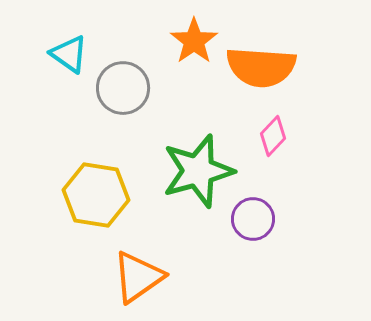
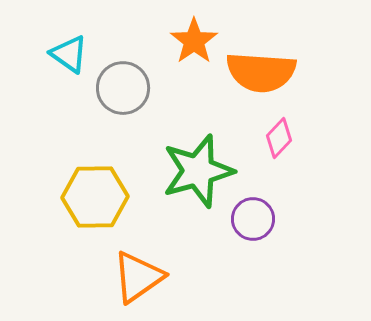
orange semicircle: moved 5 px down
pink diamond: moved 6 px right, 2 px down
yellow hexagon: moved 1 px left, 2 px down; rotated 10 degrees counterclockwise
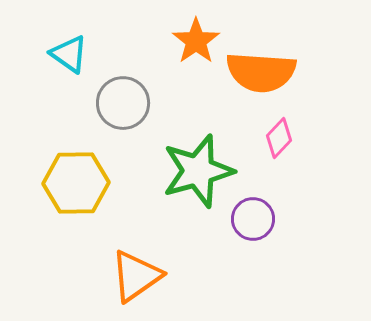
orange star: moved 2 px right
gray circle: moved 15 px down
yellow hexagon: moved 19 px left, 14 px up
orange triangle: moved 2 px left, 1 px up
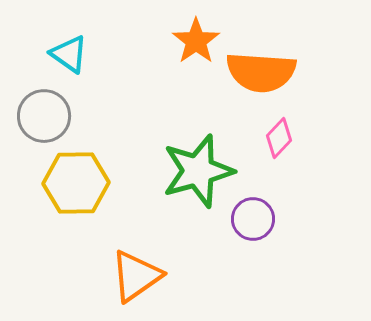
gray circle: moved 79 px left, 13 px down
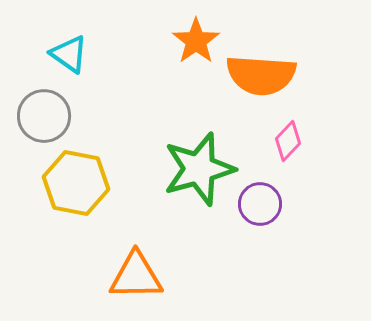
orange semicircle: moved 3 px down
pink diamond: moved 9 px right, 3 px down
green star: moved 1 px right, 2 px up
yellow hexagon: rotated 12 degrees clockwise
purple circle: moved 7 px right, 15 px up
orange triangle: rotated 34 degrees clockwise
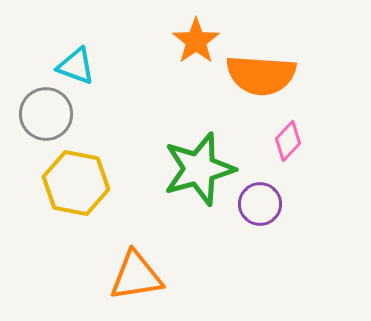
cyan triangle: moved 7 px right, 12 px down; rotated 15 degrees counterclockwise
gray circle: moved 2 px right, 2 px up
orange triangle: rotated 8 degrees counterclockwise
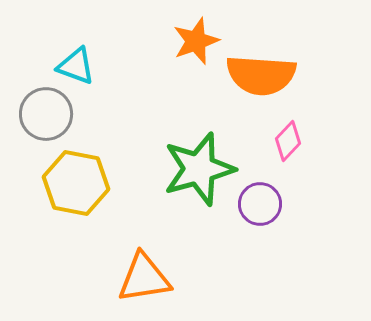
orange star: rotated 15 degrees clockwise
orange triangle: moved 8 px right, 2 px down
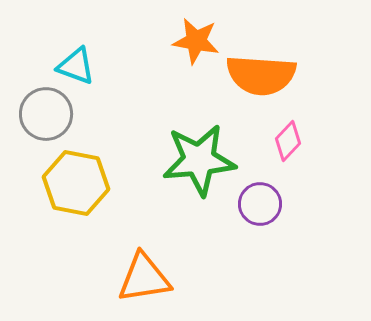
orange star: rotated 30 degrees clockwise
green star: moved 9 px up; rotated 10 degrees clockwise
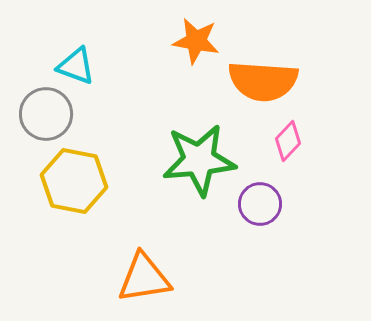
orange semicircle: moved 2 px right, 6 px down
yellow hexagon: moved 2 px left, 2 px up
